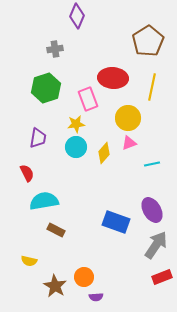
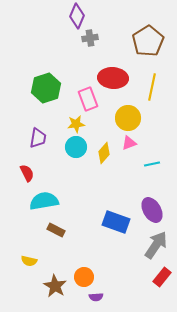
gray cross: moved 35 px right, 11 px up
red rectangle: rotated 30 degrees counterclockwise
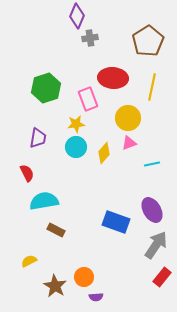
yellow semicircle: rotated 140 degrees clockwise
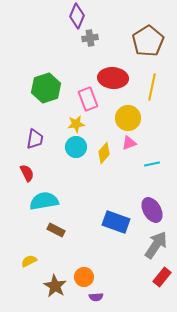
purple trapezoid: moved 3 px left, 1 px down
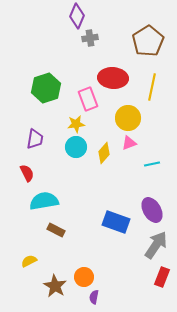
red rectangle: rotated 18 degrees counterclockwise
purple semicircle: moved 2 px left; rotated 104 degrees clockwise
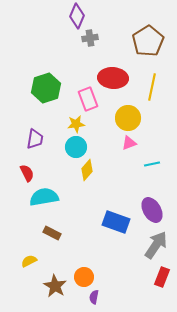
yellow diamond: moved 17 px left, 17 px down
cyan semicircle: moved 4 px up
brown rectangle: moved 4 px left, 3 px down
